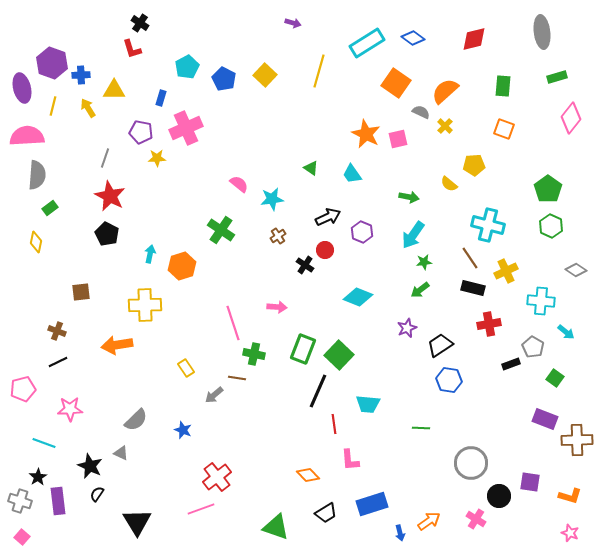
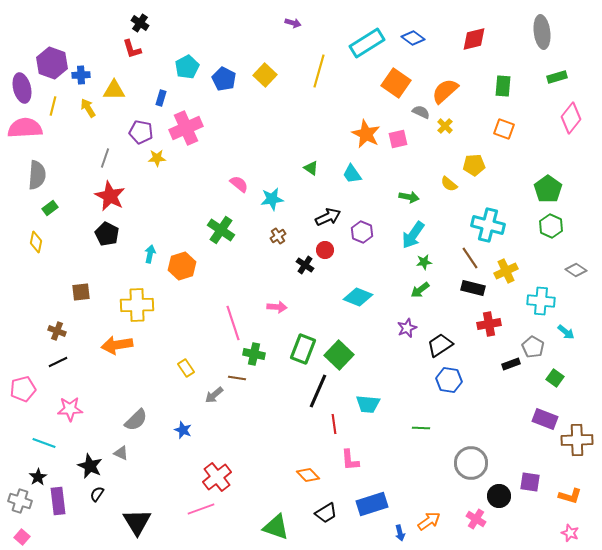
pink semicircle at (27, 136): moved 2 px left, 8 px up
yellow cross at (145, 305): moved 8 px left
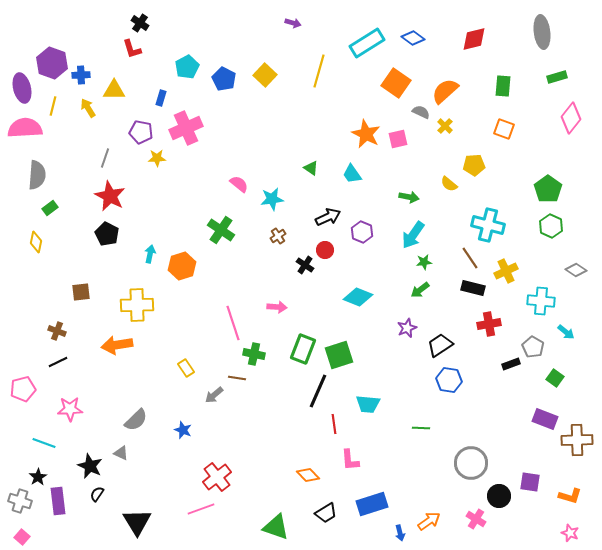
green square at (339, 355): rotated 28 degrees clockwise
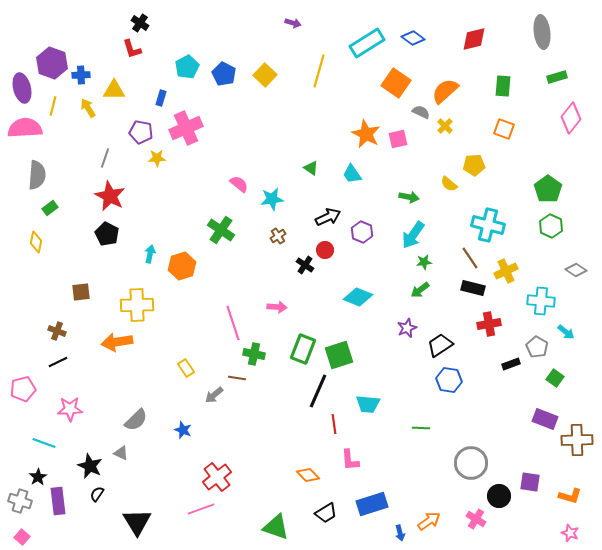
blue pentagon at (224, 79): moved 5 px up
orange arrow at (117, 345): moved 3 px up
gray pentagon at (533, 347): moved 4 px right
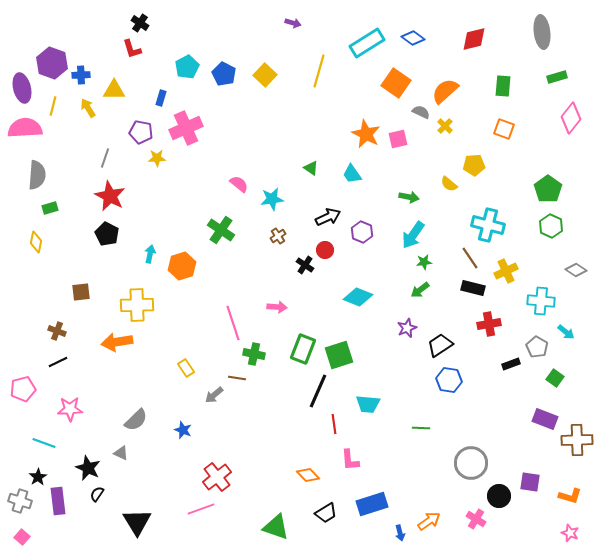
green rectangle at (50, 208): rotated 21 degrees clockwise
black star at (90, 466): moved 2 px left, 2 px down
